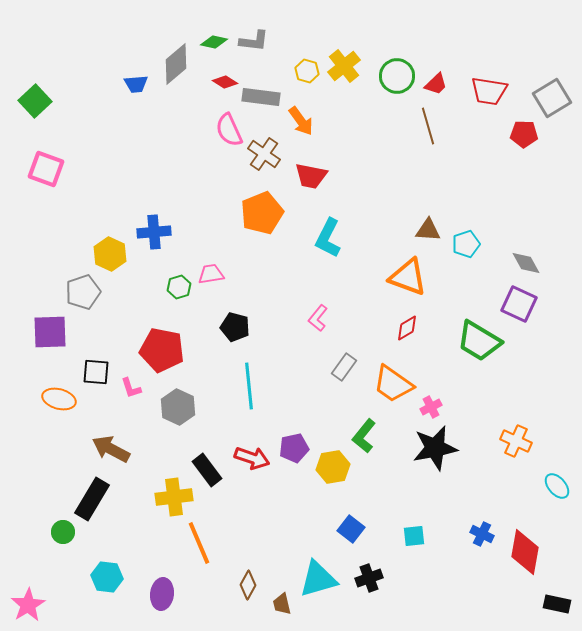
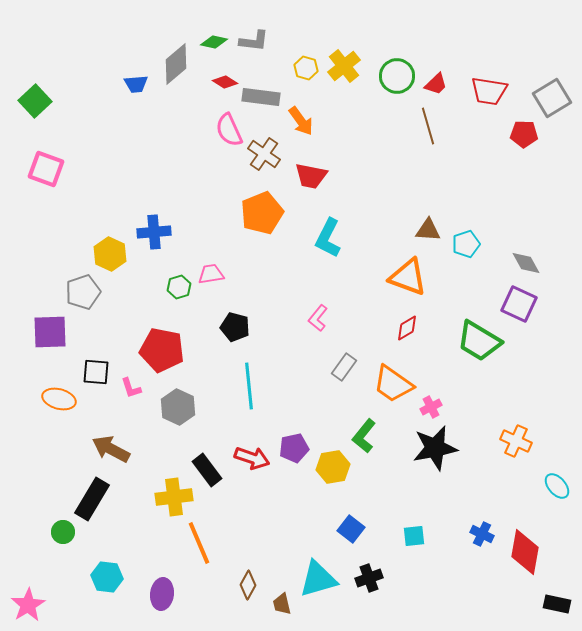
yellow hexagon at (307, 71): moved 1 px left, 3 px up
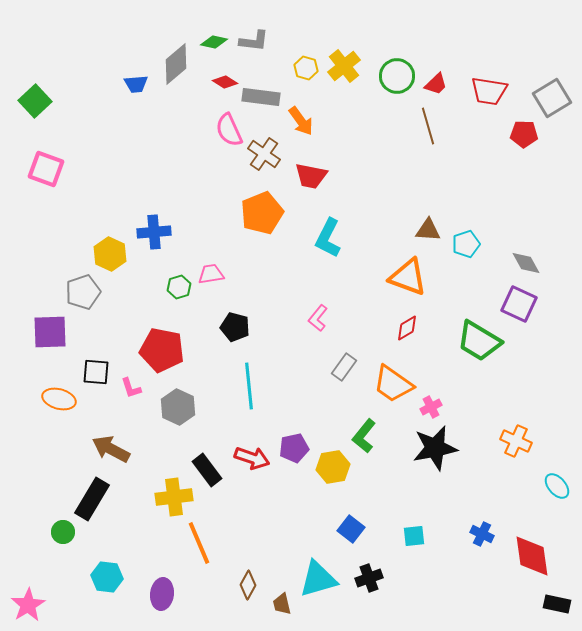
red diamond at (525, 552): moved 7 px right, 4 px down; rotated 18 degrees counterclockwise
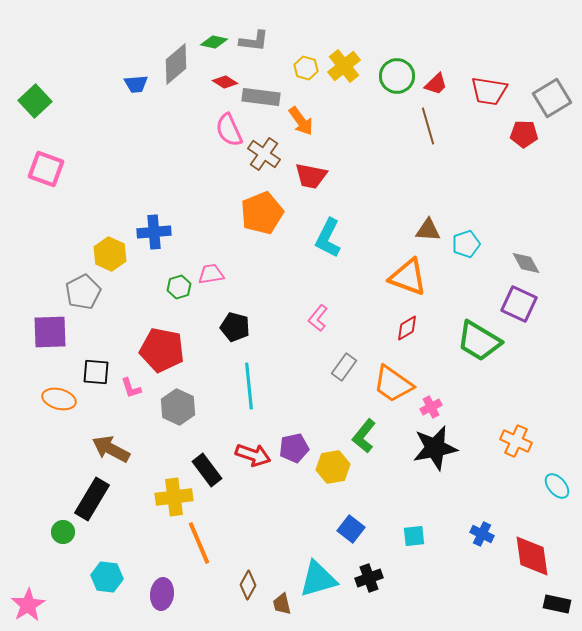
gray pentagon at (83, 292): rotated 8 degrees counterclockwise
red arrow at (252, 458): moved 1 px right, 3 px up
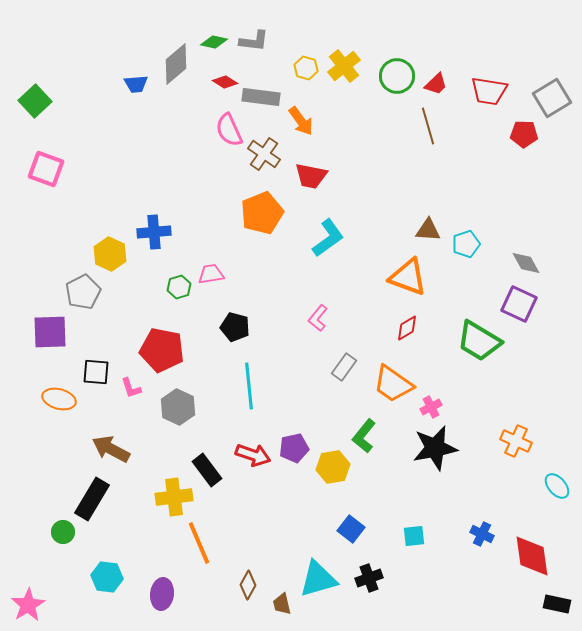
cyan L-shape at (328, 238): rotated 153 degrees counterclockwise
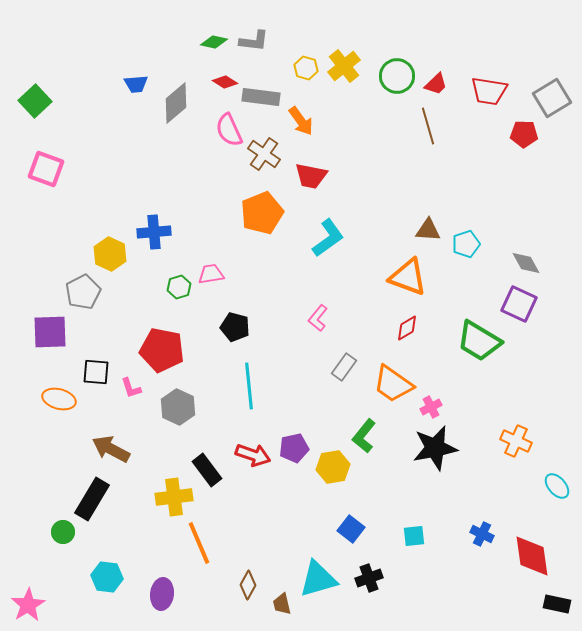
gray diamond at (176, 64): moved 39 px down
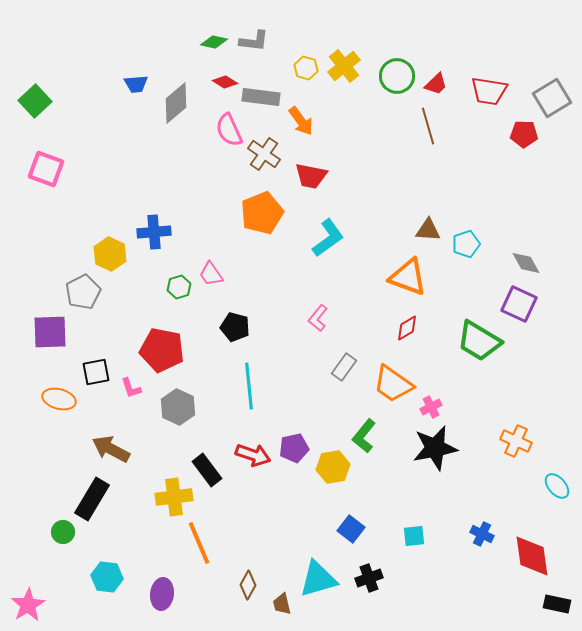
pink trapezoid at (211, 274): rotated 116 degrees counterclockwise
black square at (96, 372): rotated 16 degrees counterclockwise
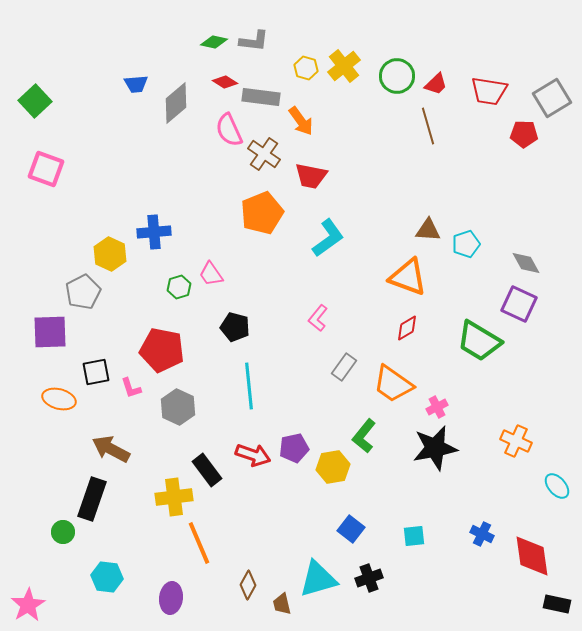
pink cross at (431, 407): moved 6 px right
black rectangle at (92, 499): rotated 12 degrees counterclockwise
purple ellipse at (162, 594): moved 9 px right, 4 px down
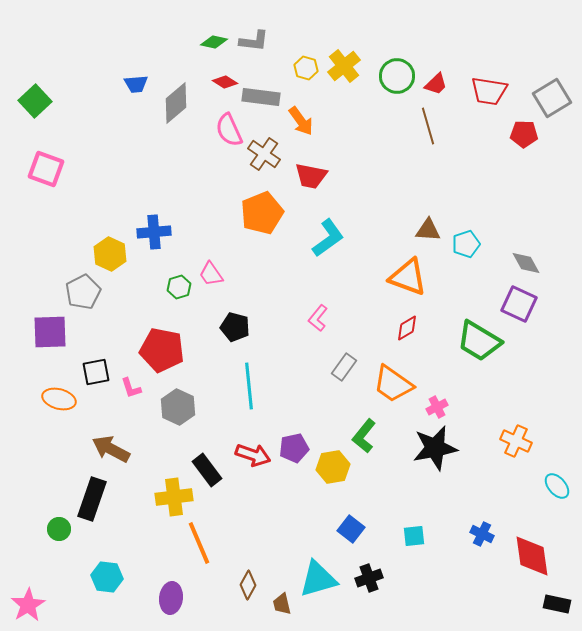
green circle at (63, 532): moved 4 px left, 3 px up
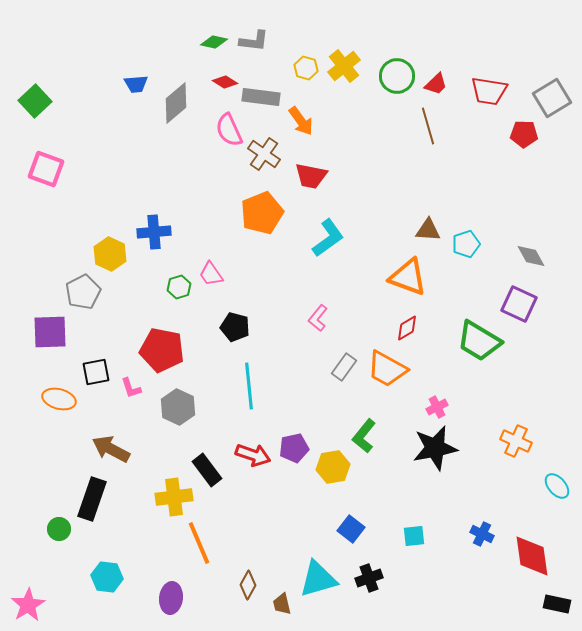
gray diamond at (526, 263): moved 5 px right, 7 px up
orange trapezoid at (393, 384): moved 6 px left, 15 px up; rotated 6 degrees counterclockwise
